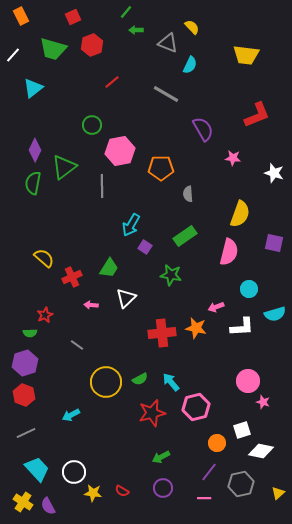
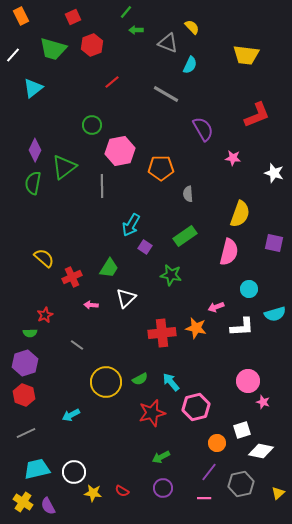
cyan trapezoid at (37, 469): rotated 60 degrees counterclockwise
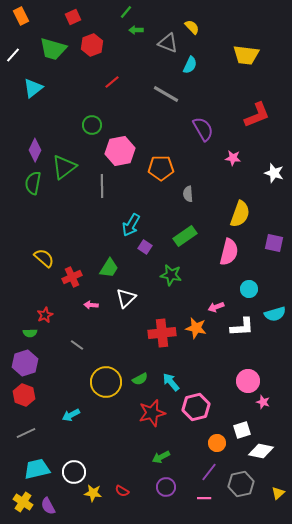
purple circle at (163, 488): moved 3 px right, 1 px up
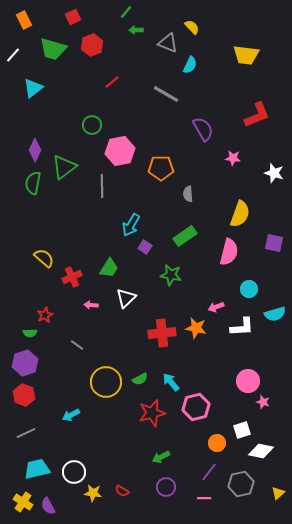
orange rectangle at (21, 16): moved 3 px right, 4 px down
